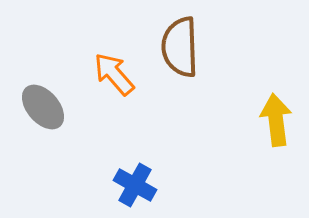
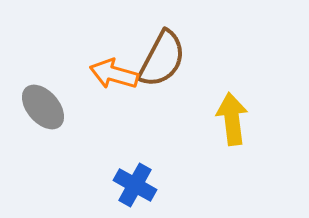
brown semicircle: moved 18 px left, 12 px down; rotated 150 degrees counterclockwise
orange arrow: rotated 33 degrees counterclockwise
yellow arrow: moved 44 px left, 1 px up
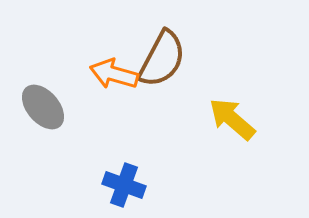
yellow arrow: rotated 42 degrees counterclockwise
blue cross: moved 11 px left; rotated 9 degrees counterclockwise
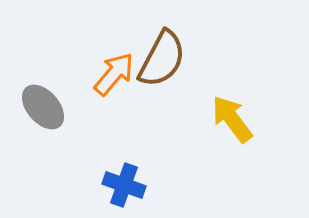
orange arrow: rotated 114 degrees clockwise
yellow arrow: rotated 12 degrees clockwise
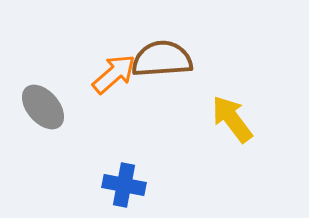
brown semicircle: rotated 122 degrees counterclockwise
orange arrow: rotated 9 degrees clockwise
blue cross: rotated 9 degrees counterclockwise
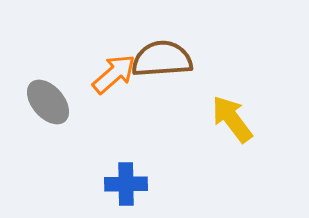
gray ellipse: moved 5 px right, 5 px up
blue cross: moved 2 px right, 1 px up; rotated 12 degrees counterclockwise
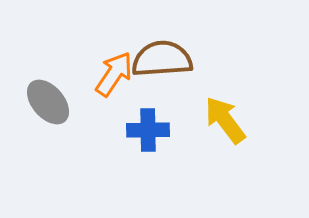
orange arrow: rotated 15 degrees counterclockwise
yellow arrow: moved 7 px left, 1 px down
blue cross: moved 22 px right, 54 px up
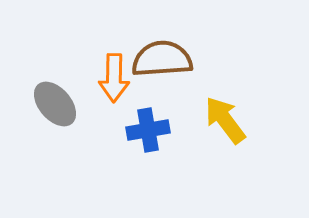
orange arrow: moved 4 px down; rotated 147 degrees clockwise
gray ellipse: moved 7 px right, 2 px down
blue cross: rotated 9 degrees counterclockwise
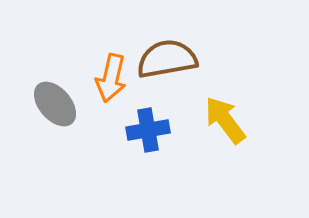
brown semicircle: moved 5 px right; rotated 6 degrees counterclockwise
orange arrow: moved 3 px left; rotated 12 degrees clockwise
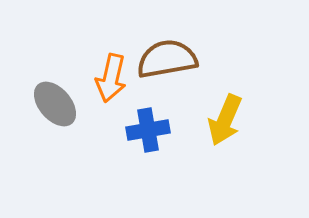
yellow arrow: rotated 120 degrees counterclockwise
